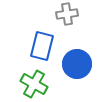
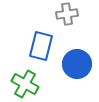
blue rectangle: moved 1 px left
green cross: moved 9 px left
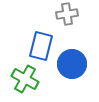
blue circle: moved 5 px left
green cross: moved 5 px up
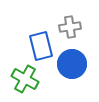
gray cross: moved 3 px right, 13 px down
blue rectangle: rotated 28 degrees counterclockwise
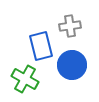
gray cross: moved 1 px up
blue circle: moved 1 px down
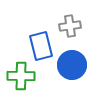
green cross: moved 4 px left, 3 px up; rotated 28 degrees counterclockwise
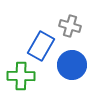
gray cross: rotated 25 degrees clockwise
blue rectangle: rotated 44 degrees clockwise
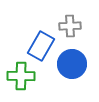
gray cross: rotated 20 degrees counterclockwise
blue circle: moved 1 px up
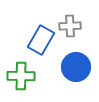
blue rectangle: moved 6 px up
blue circle: moved 4 px right, 3 px down
